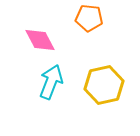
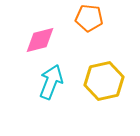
pink diamond: rotated 76 degrees counterclockwise
yellow hexagon: moved 4 px up
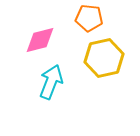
yellow hexagon: moved 23 px up
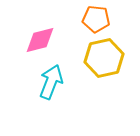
orange pentagon: moved 7 px right, 1 px down
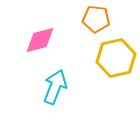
yellow hexagon: moved 12 px right
cyan arrow: moved 4 px right, 5 px down
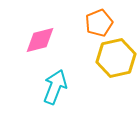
orange pentagon: moved 3 px right, 4 px down; rotated 28 degrees counterclockwise
